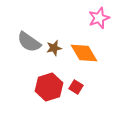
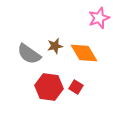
gray semicircle: moved 12 px down
brown star: moved 1 px right, 2 px up
red hexagon: rotated 24 degrees clockwise
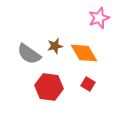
red square: moved 12 px right, 3 px up
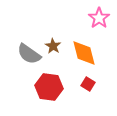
pink star: rotated 15 degrees counterclockwise
brown star: moved 2 px left; rotated 28 degrees counterclockwise
orange diamond: rotated 16 degrees clockwise
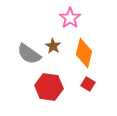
pink star: moved 29 px left
orange diamond: rotated 28 degrees clockwise
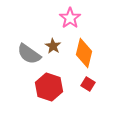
red hexagon: rotated 12 degrees clockwise
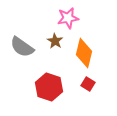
pink star: moved 2 px left; rotated 25 degrees clockwise
brown star: moved 2 px right, 5 px up
gray semicircle: moved 7 px left, 7 px up
